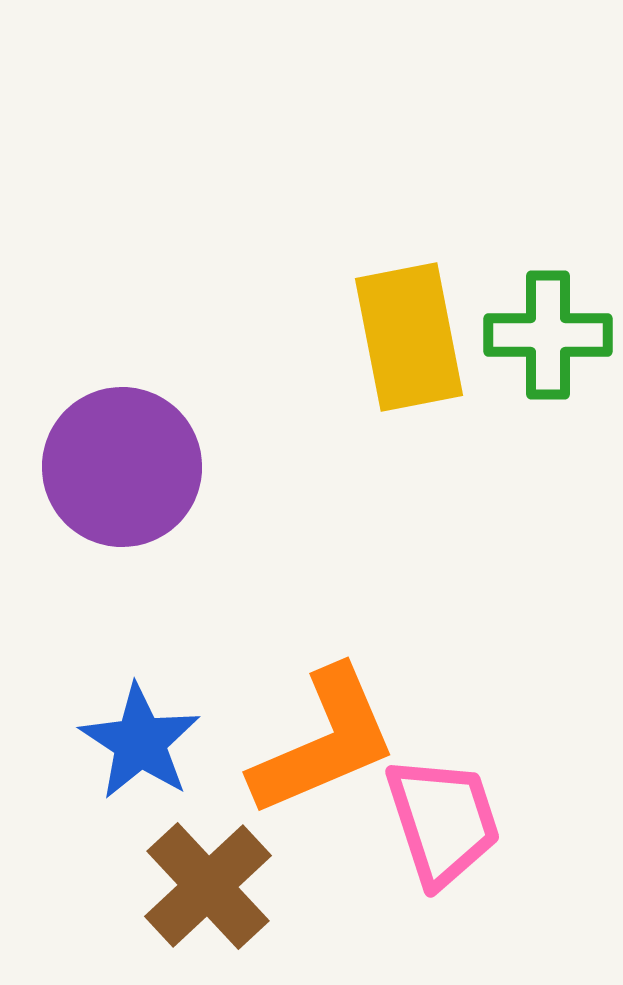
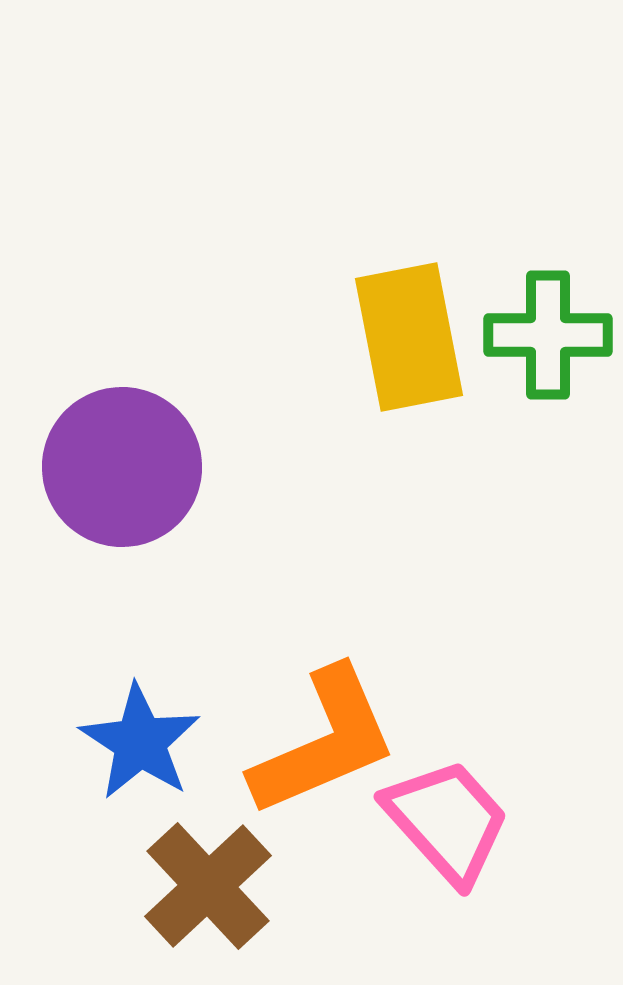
pink trapezoid: moved 4 px right; rotated 24 degrees counterclockwise
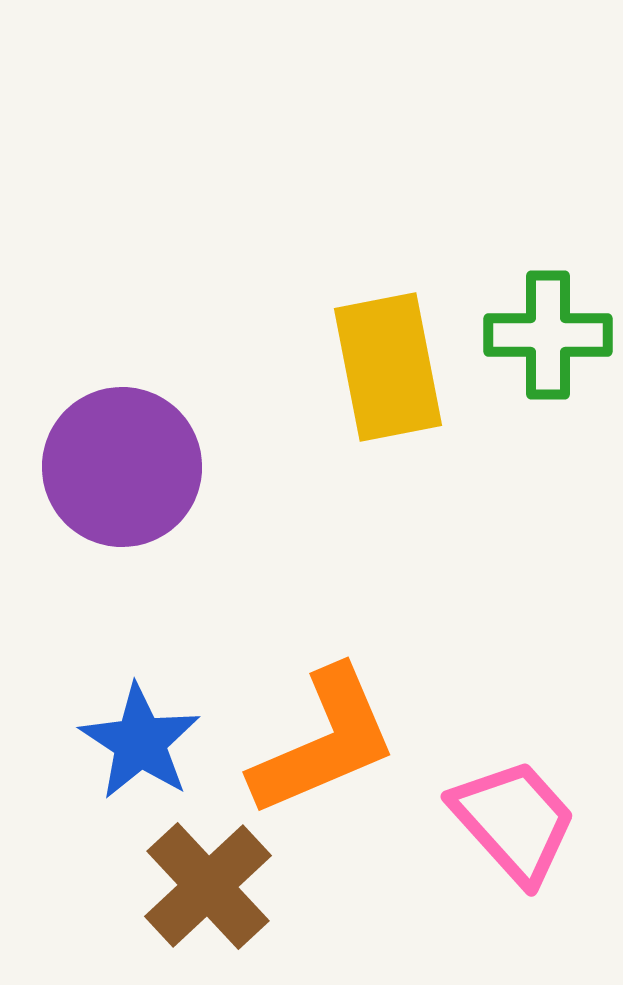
yellow rectangle: moved 21 px left, 30 px down
pink trapezoid: moved 67 px right
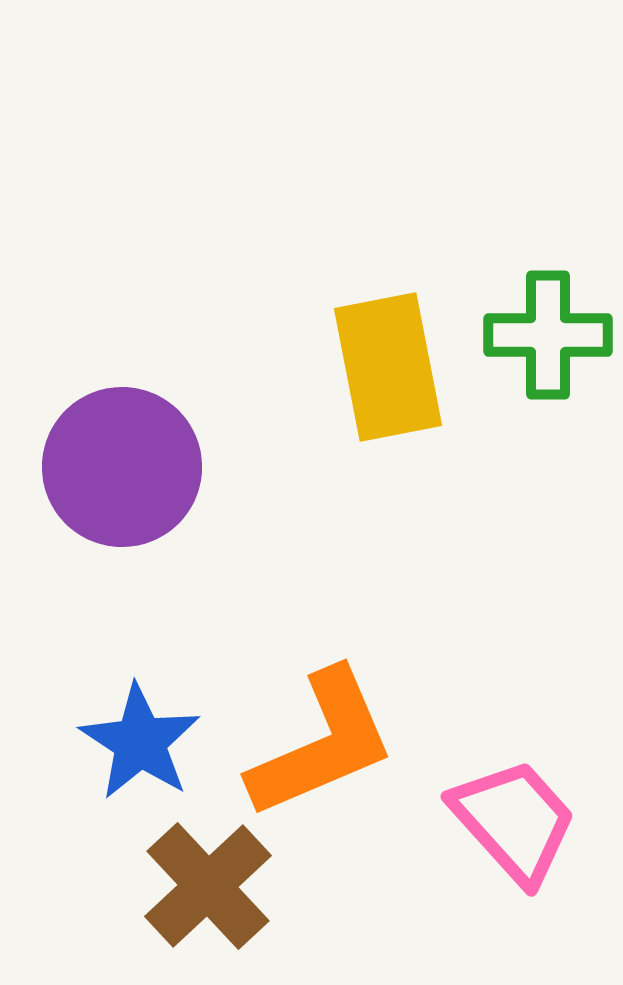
orange L-shape: moved 2 px left, 2 px down
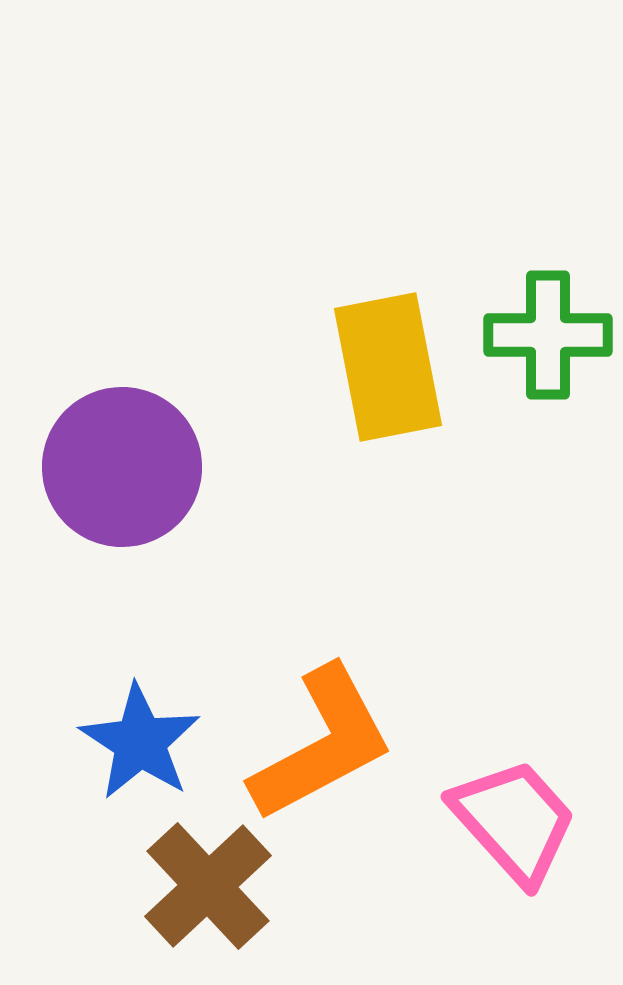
orange L-shape: rotated 5 degrees counterclockwise
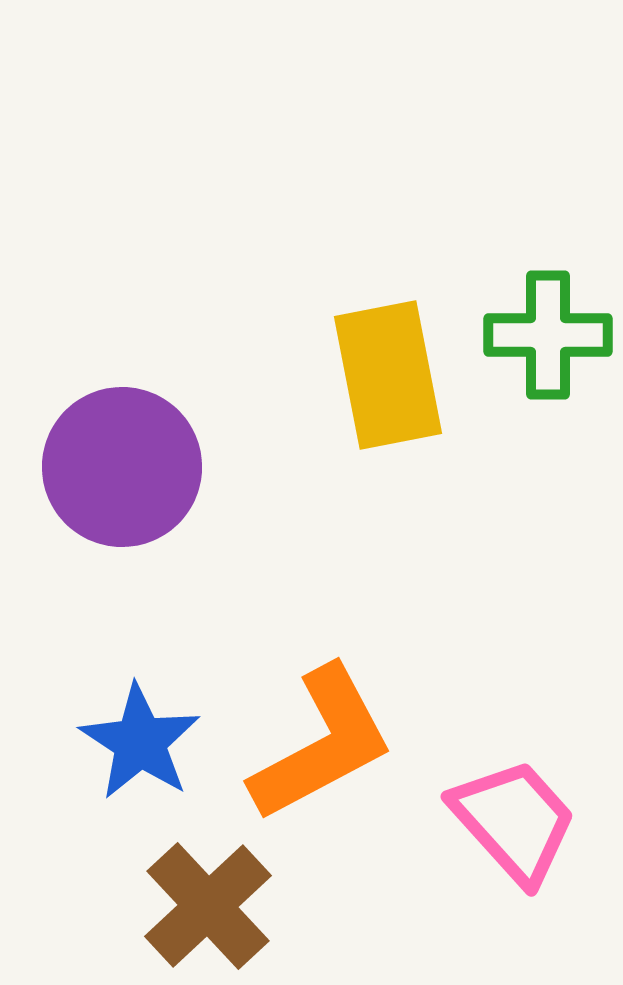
yellow rectangle: moved 8 px down
brown cross: moved 20 px down
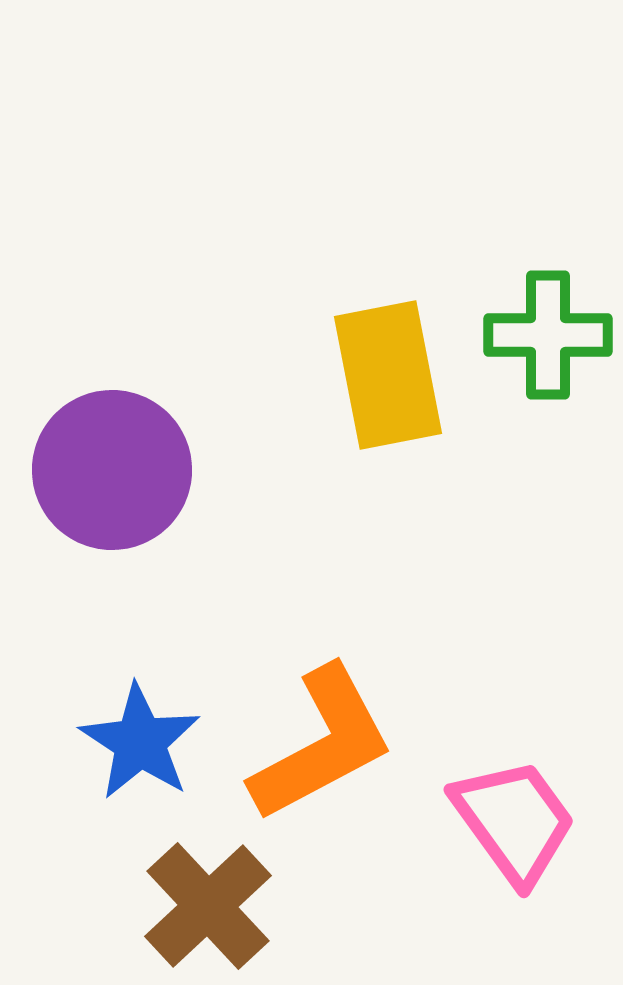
purple circle: moved 10 px left, 3 px down
pink trapezoid: rotated 6 degrees clockwise
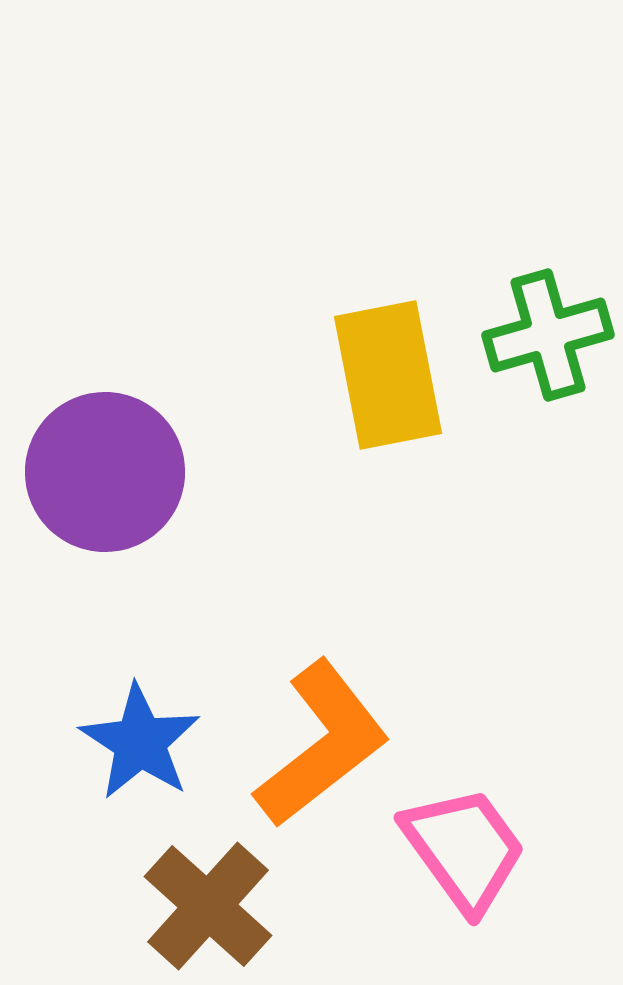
green cross: rotated 16 degrees counterclockwise
purple circle: moved 7 px left, 2 px down
orange L-shape: rotated 10 degrees counterclockwise
pink trapezoid: moved 50 px left, 28 px down
brown cross: rotated 5 degrees counterclockwise
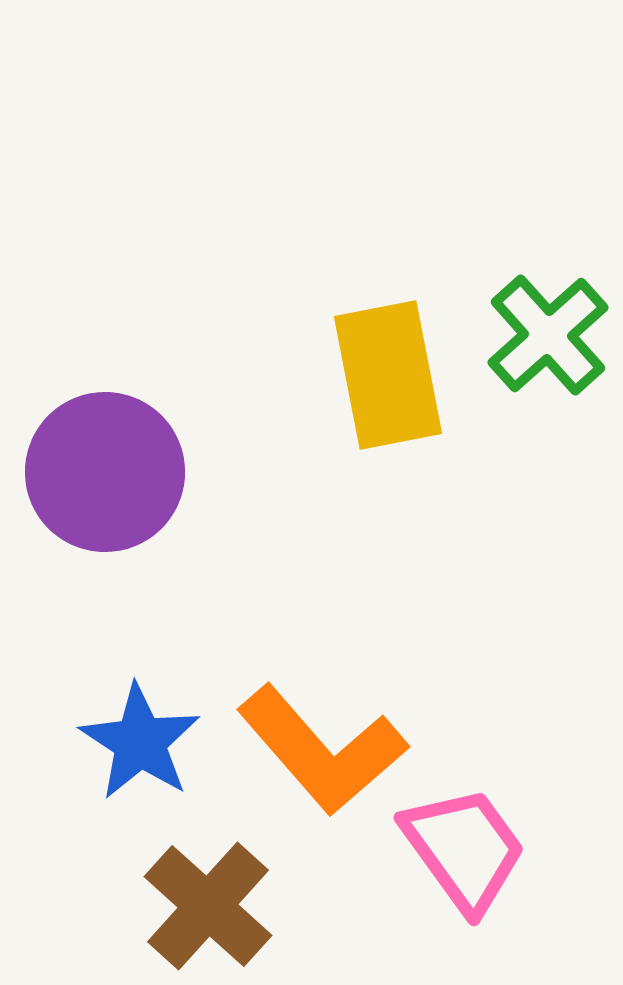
green cross: rotated 26 degrees counterclockwise
orange L-shape: moved 6 px down; rotated 87 degrees clockwise
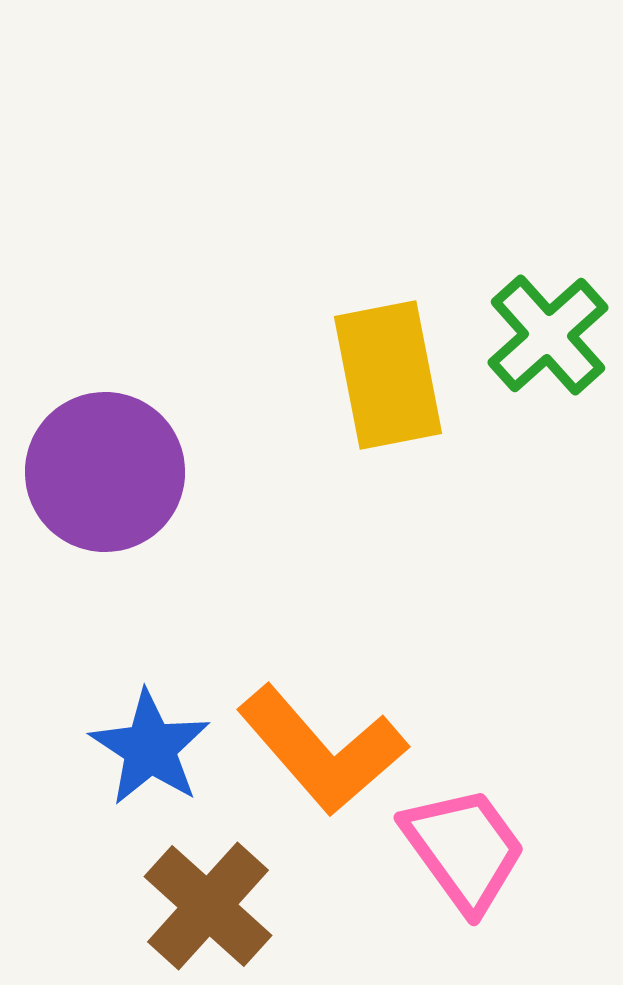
blue star: moved 10 px right, 6 px down
